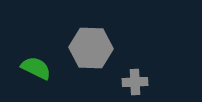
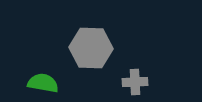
green semicircle: moved 7 px right, 15 px down; rotated 16 degrees counterclockwise
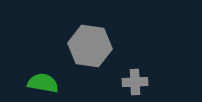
gray hexagon: moved 1 px left, 2 px up; rotated 6 degrees clockwise
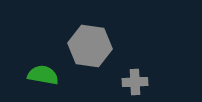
green semicircle: moved 8 px up
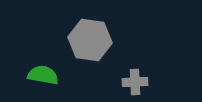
gray hexagon: moved 6 px up
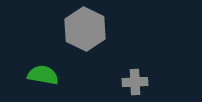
gray hexagon: moved 5 px left, 11 px up; rotated 18 degrees clockwise
